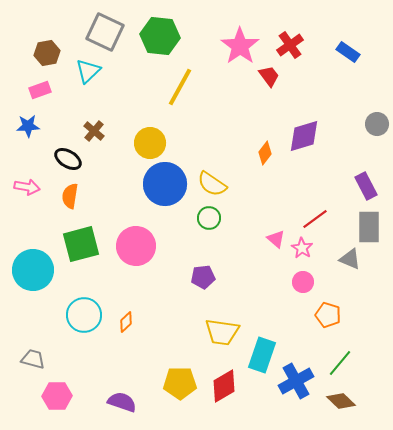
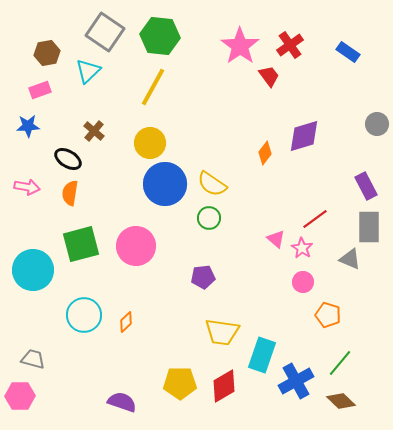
gray square at (105, 32): rotated 9 degrees clockwise
yellow line at (180, 87): moved 27 px left
orange semicircle at (70, 196): moved 3 px up
pink hexagon at (57, 396): moved 37 px left
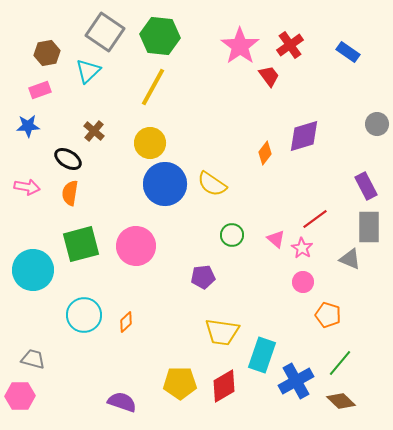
green circle at (209, 218): moved 23 px right, 17 px down
